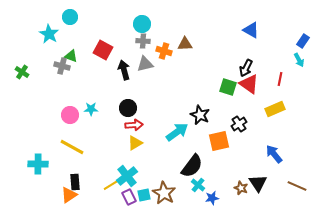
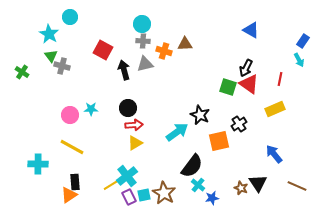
green triangle at (71, 56): moved 20 px left; rotated 32 degrees clockwise
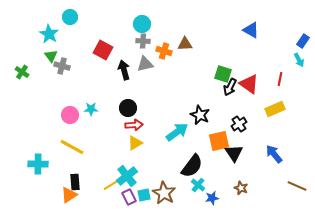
black arrow at (246, 68): moved 16 px left, 19 px down
green square at (228, 87): moved 5 px left, 13 px up
black triangle at (258, 183): moved 24 px left, 30 px up
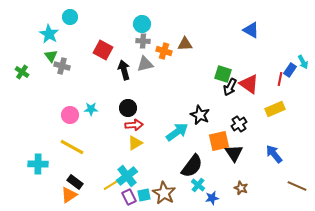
blue rectangle at (303, 41): moved 13 px left, 29 px down
cyan arrow at (299, 60): moved 4 px right, 2 px down
black rectangle at (75, 182): rotated 49 degrees counterclockwise
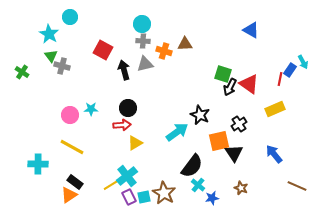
red arrow at (134, 125): moved 12 px left
cyan square at (144, 195): moved 2 px down
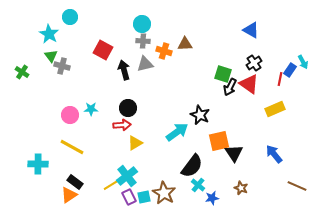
black cross at (239, 124): moved 15 px right, 61 px up
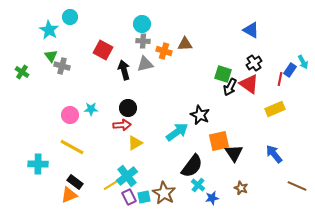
cyan star at (49, 34): moved 4 px up
orange triangle at (69, 195): rotated 12 degrees clockwise
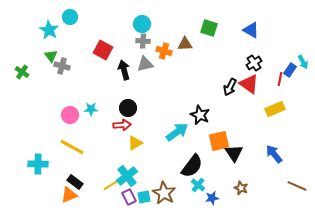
green square at (223, 74): moved 14 px left, 46 px up
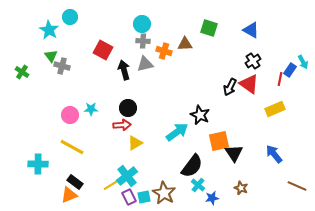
black cross at (254, 63): moved 1 px left, 2 px up
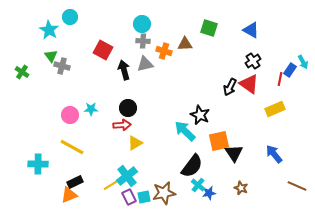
cyan arrow at (177, 132): moved 8 px right, 1 px up; rotated 100 degrees counterclockwise
black rectangle at (75, 182): rotated 63 degrees counterclockwise
brown star at (164, 193): rotated 30 degrees clockwise
blue star at (212, 198): moved 3 px left, 5 px up
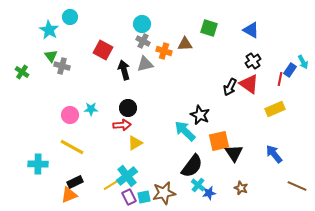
gray cross at (143, 41): rotated 24 degrees clockwise
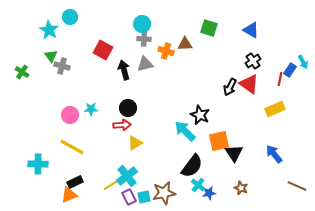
gray cross at (143, 41): moved 1 px right, 2 px up; rotated 24 degrees counterclockwise
orange cross at (164, 51): moved 2 px right
